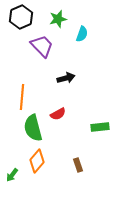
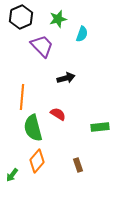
red semicircle: rotated 119 degrees counterclockwise
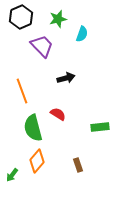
orange line: moved 6 px up; rotated 25 degrees counterclockwise
